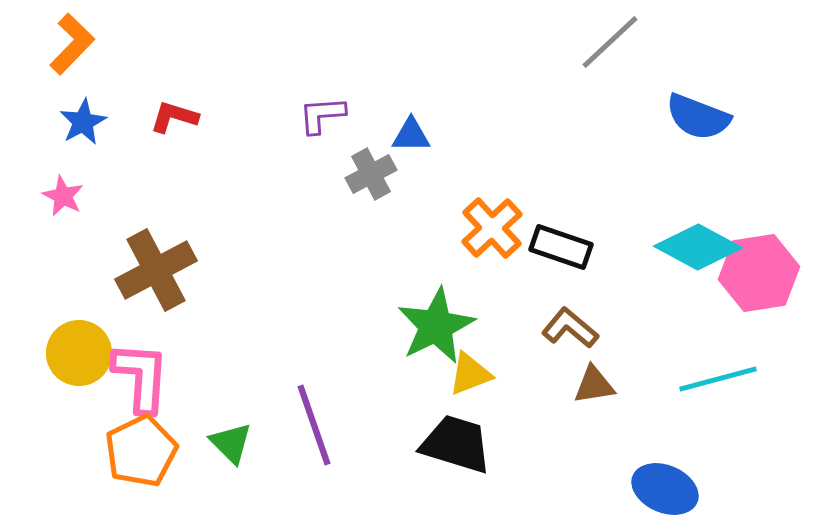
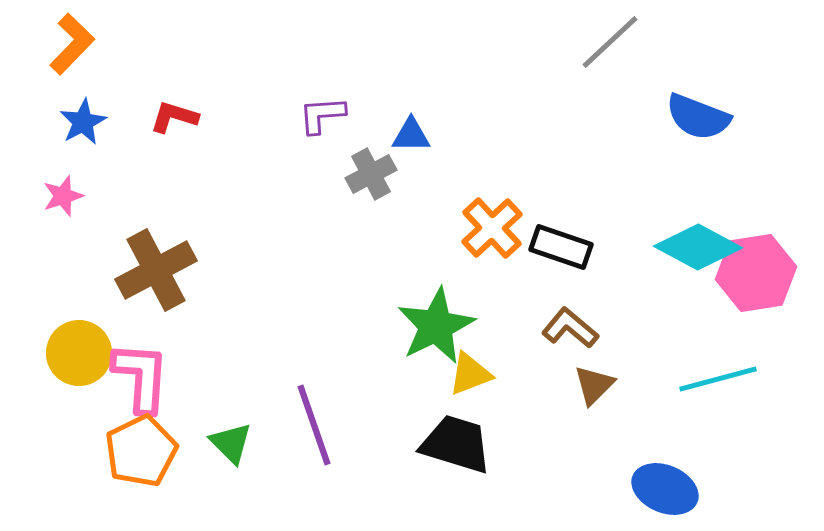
pink star: rotated 27 degrees clockwise
pink hexagon: moved 3 px left
brown triangle: rotated 36 degrees counterclockwise
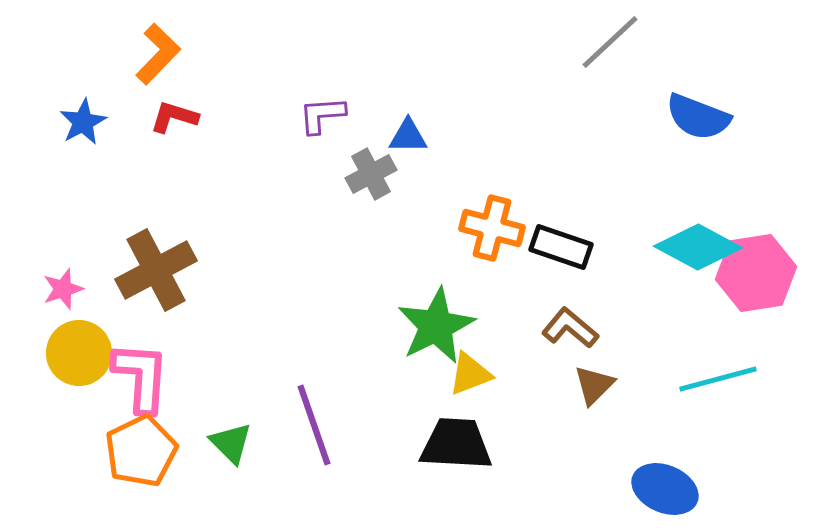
orange L-shape: moved 86 px right, 10 px down
blue triangle: moved 3 px left, 1 px down
pink star: moved 93 px down
orange cross: rotated 32 degrees counterclockwise
black trapezoid: rotated 14 degrees counterclockwise
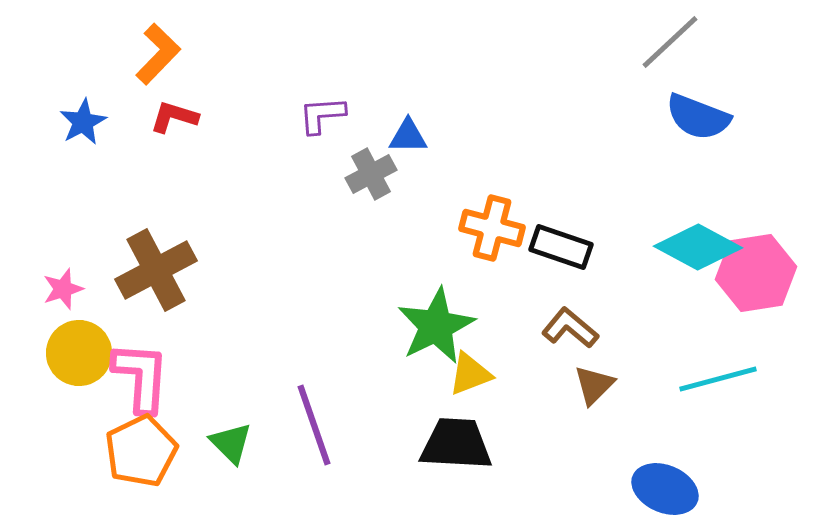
gray line: moved 60 px right
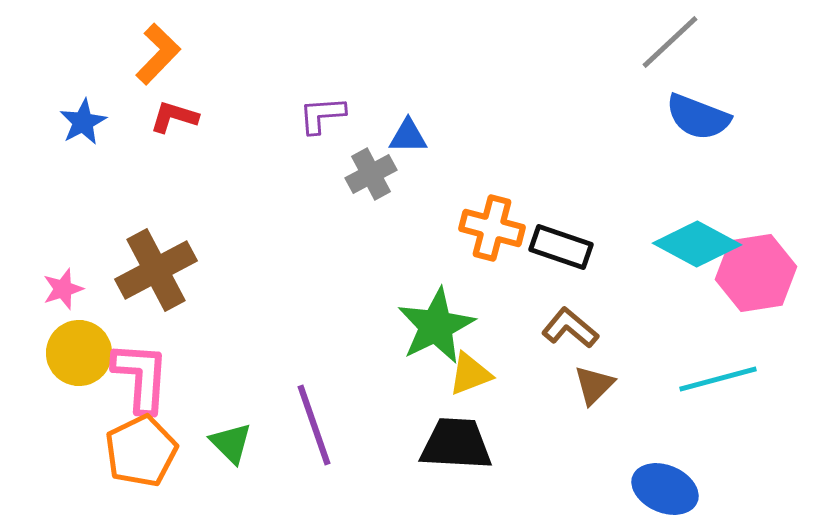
cyan diamond: moved 1 px left, 3 px up
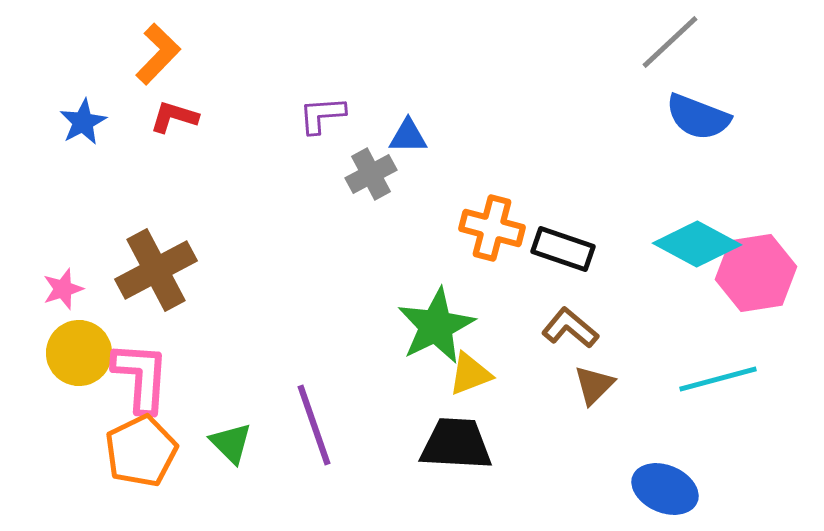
black rectangle: moved 2 px right, 2 px down
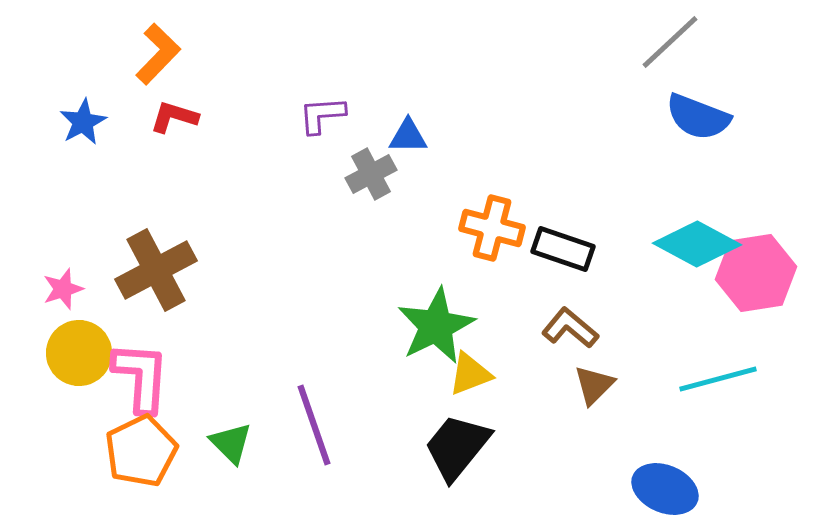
black trapezoid: moved 1 px right, 3 px down; rotated 54 degrees counterclockwise
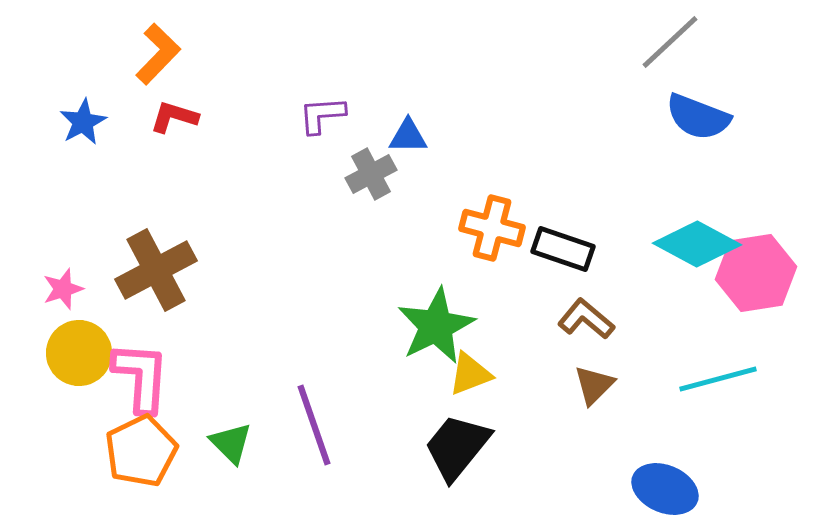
brown L-shape: moved 16 px right, 9 px up
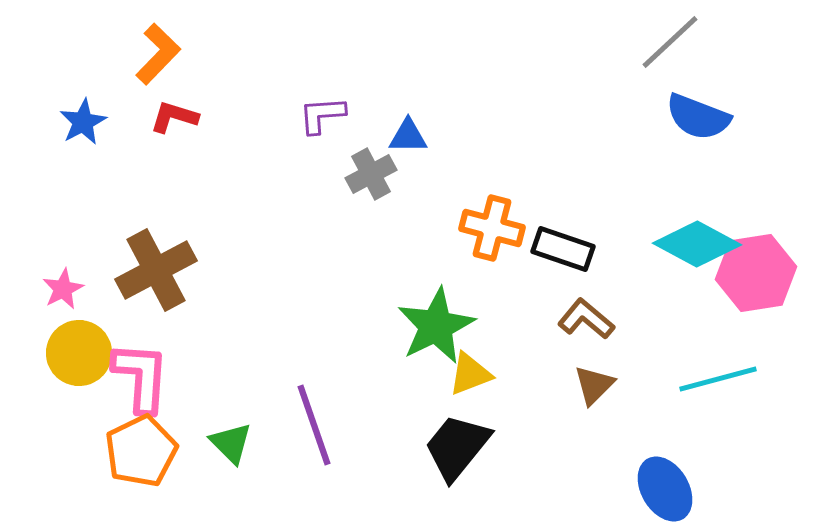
pink star: rotated 9 degrees counterclockwise
blue ellipse: rotated 36 degrees clockwise
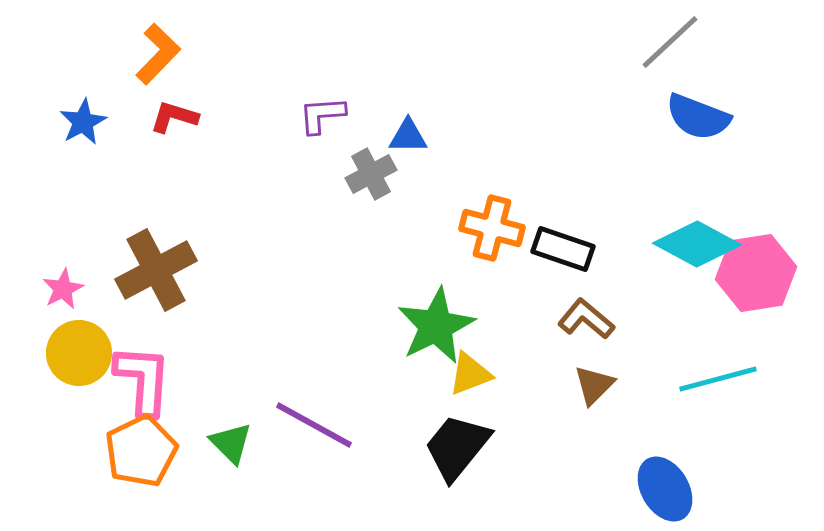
pink L-shape: moved 2 px right, 3 px down
purple line: rotated 42 degrees counterclockwise
